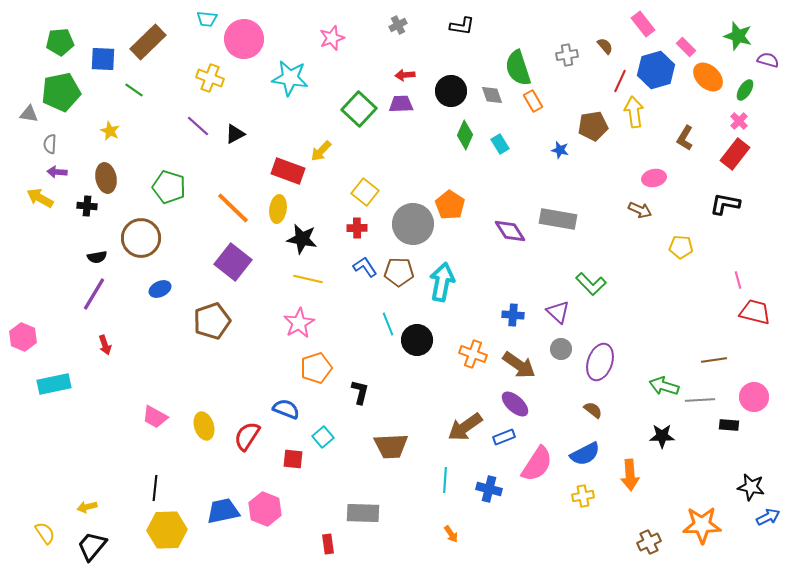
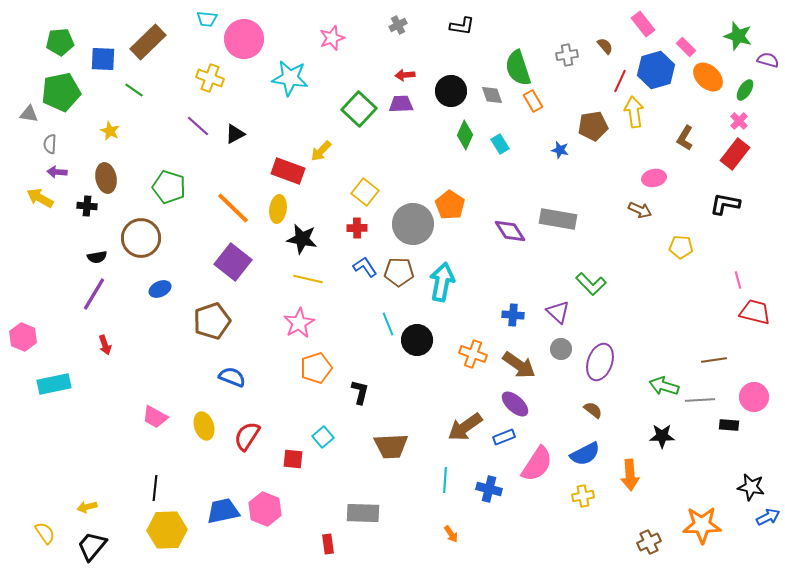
blue semicircle at (286, 409): moved 54 px left, 32 px up
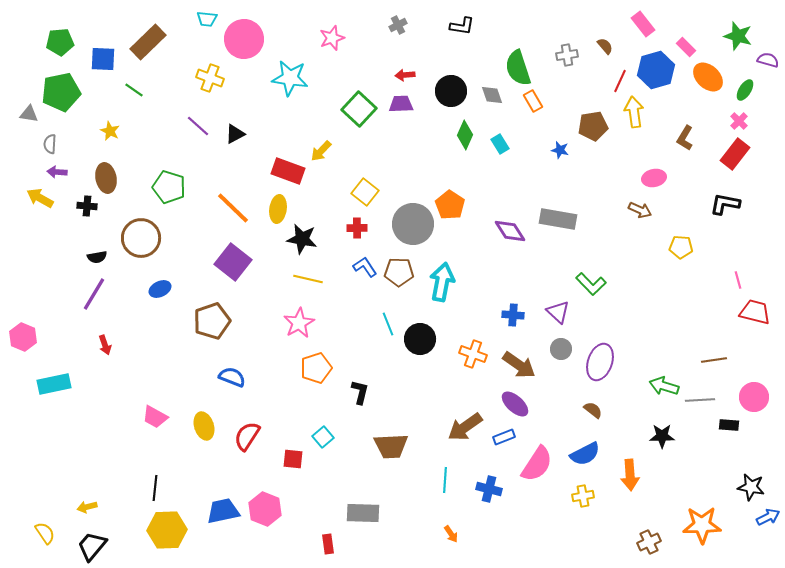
black circle at (417, 340): moved 3 px right, 1 px up
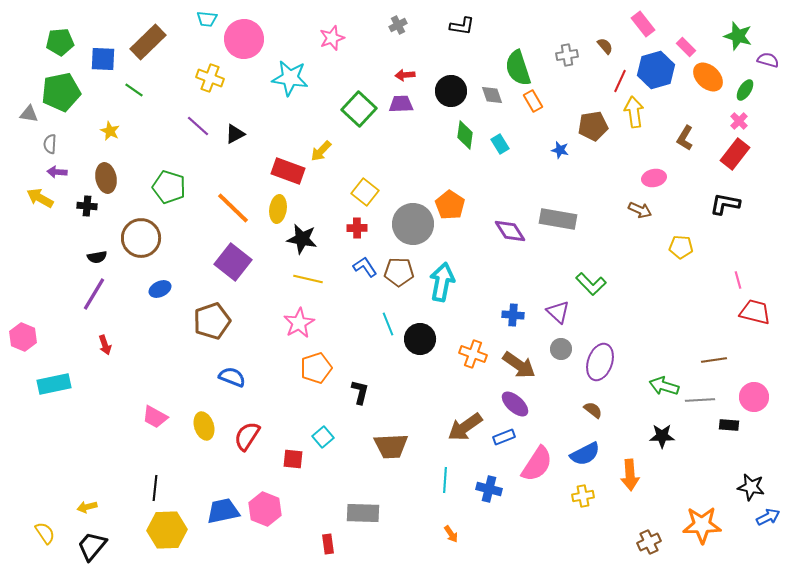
green diamond at (465, 135): rotated 16 degrees counterclockwise
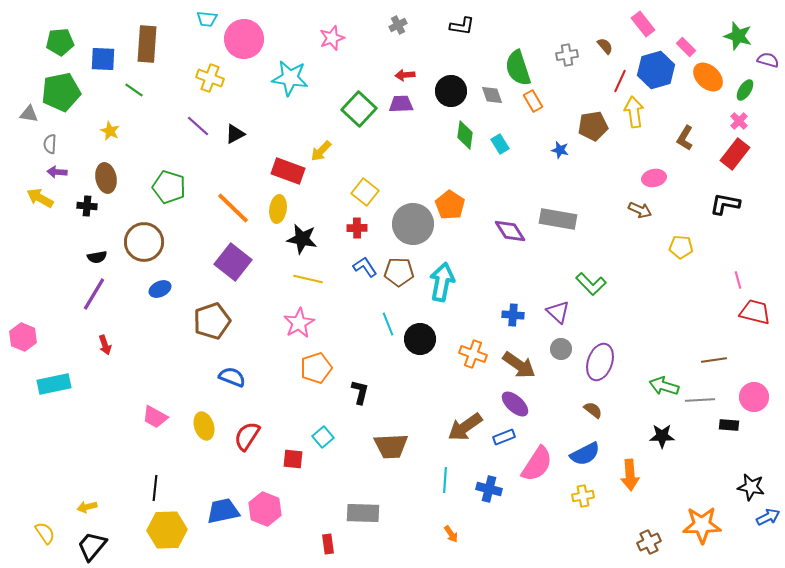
brown rectangle at (148, 42): moved 1 px left, 2 px down; rotated 42 degrees counterclockwise
brown circle at (141, 238): moved 3 px right, 4 px down
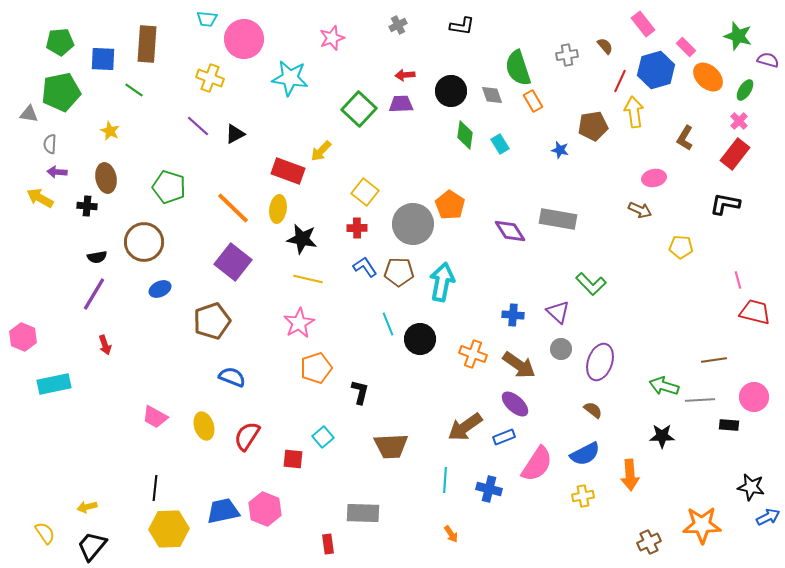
yellow hexagon at (167, 530): moved 2 px right, 1 px up
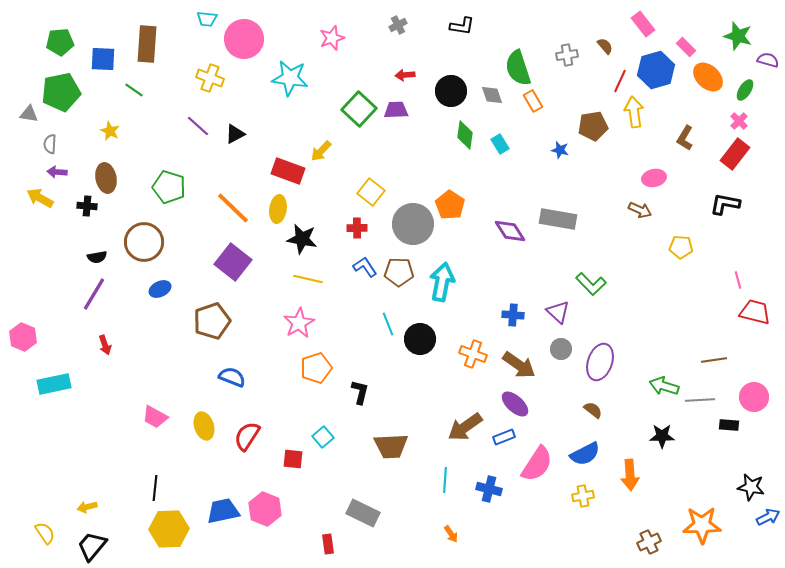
purple trapezoid at (401, 104): moved 5 px left, 6 px down
yellow square at (365, 192): moved 6 px right
gray rectangle at (363, 513): rotated 24 degrees clockwise
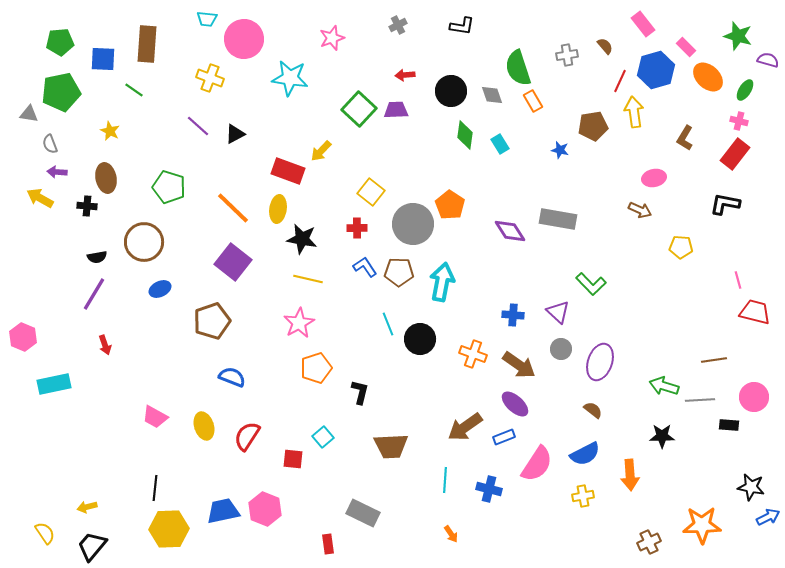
pink cross at (739, 121): rotated 30 degrees counterclockwise
gray semicircle at (50, 144): rotated 24 degrees counterclockwise
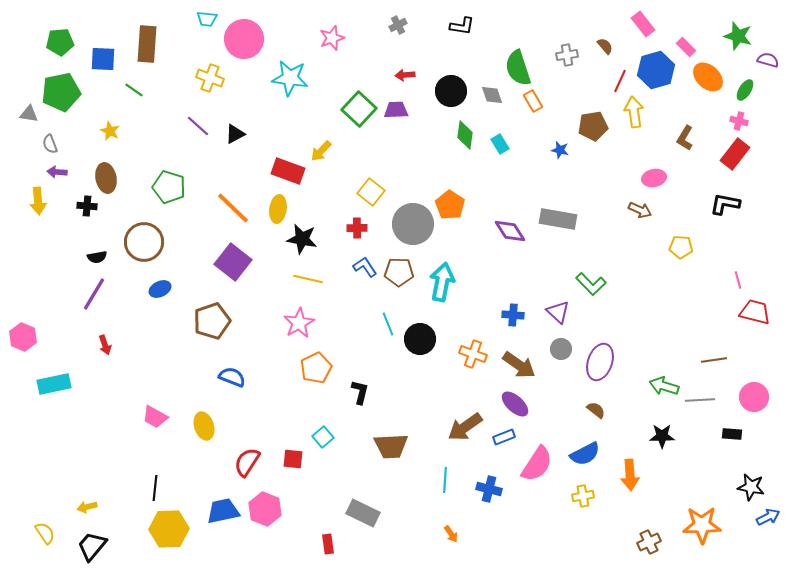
yellow arrow at (40, 198): moved 2 px left, 3 px down; rotated 124 degrees counterclockwise
orange pentagon at (316, 368): rotated 8 degrees counterclockwise
brown semicircle at (593, 410): moved 3 px right
black rectangle at (729, 425): moved 3 px right, 9 px down
red semicircle at (247, 436): moved 26 px down
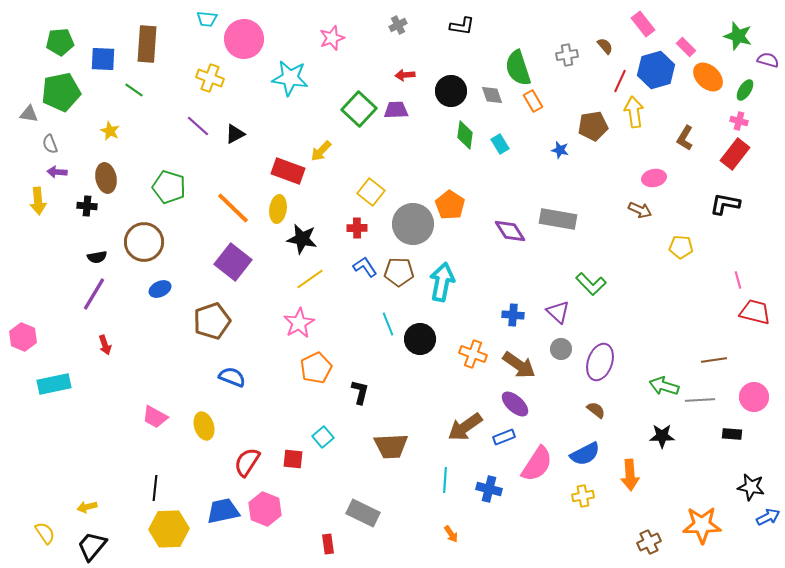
yellow line at (308, 279): moved 2 px right; rotated 48 degrees counterclockwise
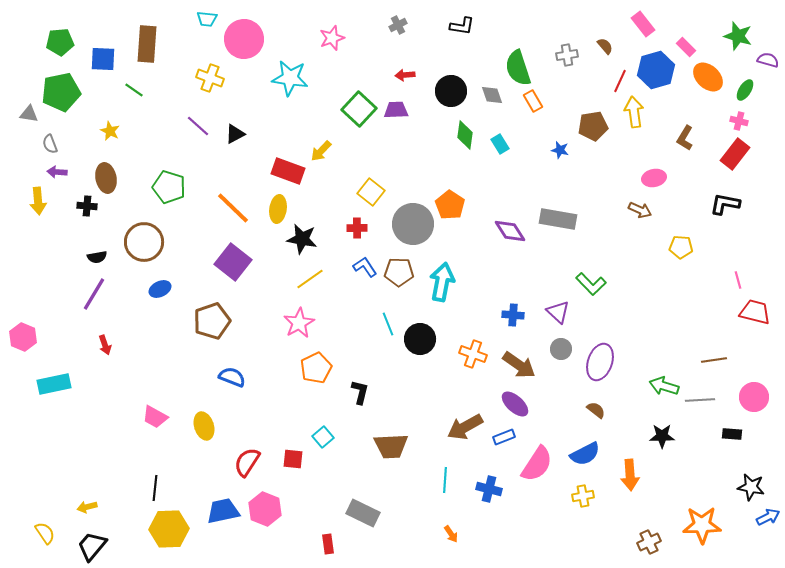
brown arrow at (465, 427): rotated 6 degrees clockwise
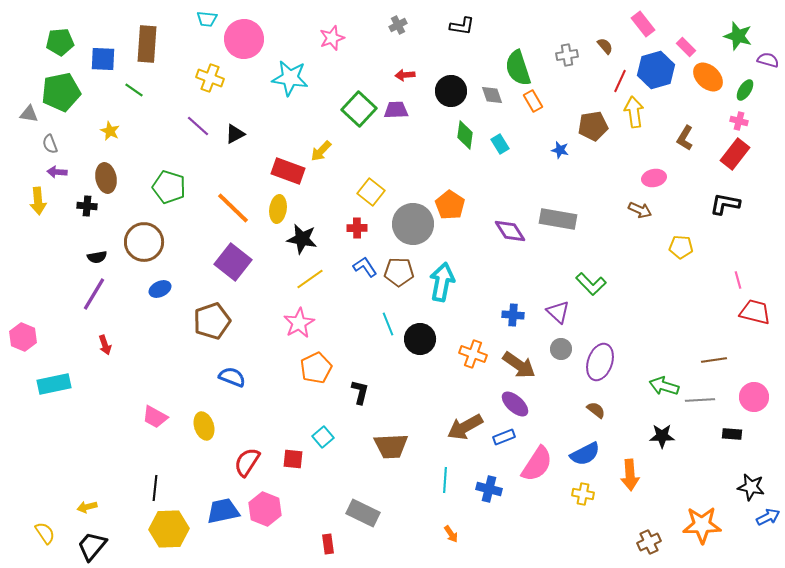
yellow cross at (583, 496): moved 2 px up; rotated 20 degrees clockwise
